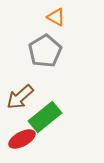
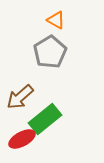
orange triangle: moved 3 px down
gray pentagon: moved 5 px right, 1 px down
green rectangle: moved 2 px down
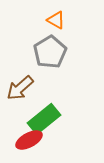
brown arrow: moved 9 px up
green rectangle: moved 1 px left
red ellipse: moved 7 px right, 1 px down
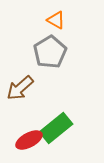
green rectangle: moved 12 px right, 9 px down
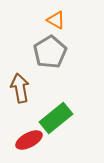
brown arrow: rotated 120 degrees clockwise
green rectangle: moved 10 px up
